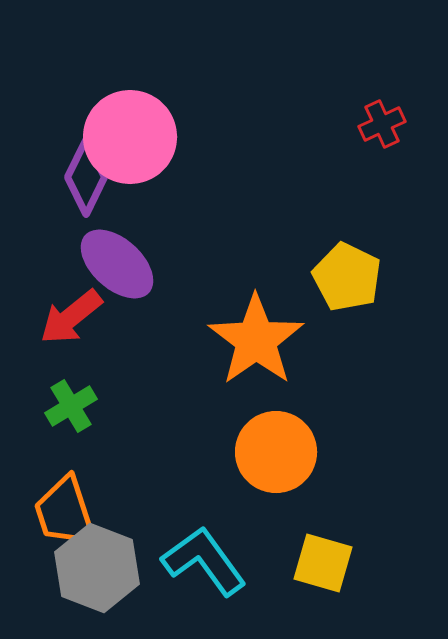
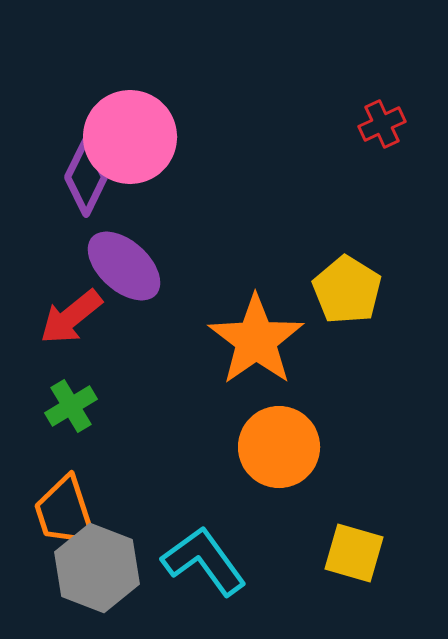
purple ellipse: moved 7 px right, 2 px down
yellow pentagon: moved 13 px down; rotated 6 degrees clockwise
orange circle: moved 3 px right, 5 px up
yellow square: moved 31 px right, 10 px up
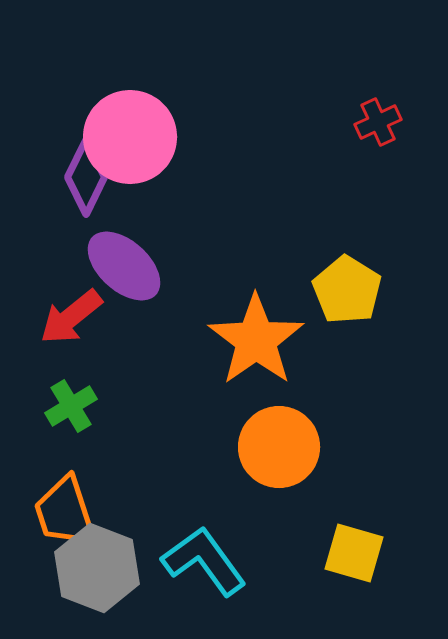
red cross: moved 4 px left, 2 px up
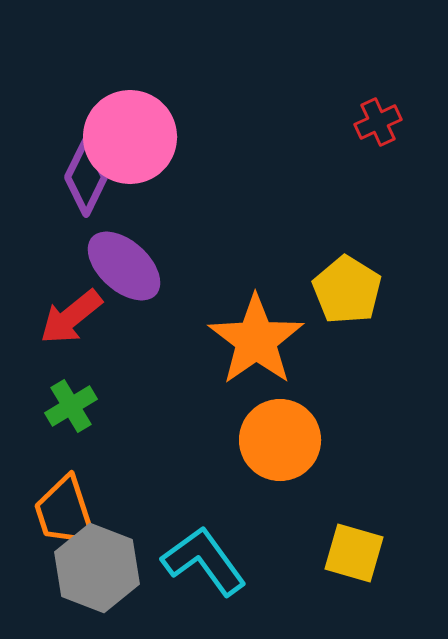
orange circle: moved 1 px right, 7 px up
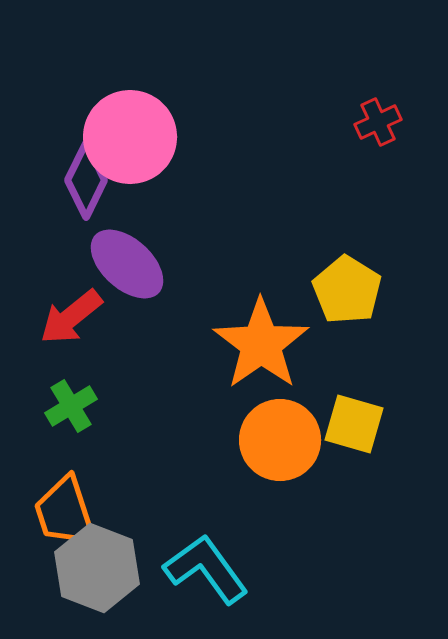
purple diamond: moved 3 px down
purple ellipse: moved 3 px right, 2 px up
orange star: moved 5 px right, 4 px down
yellow square: moved 129 px up
cyan L-shape: moved 2 px right, 8 px down
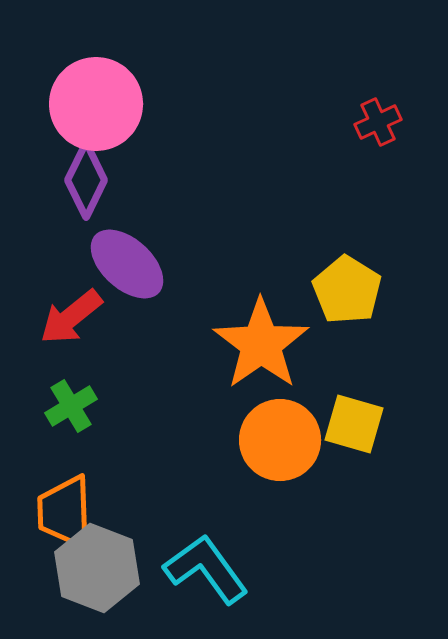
pink circle: moved 34 px left, 33 px up
orange trapezoid: rotated 16 degrees clockwise
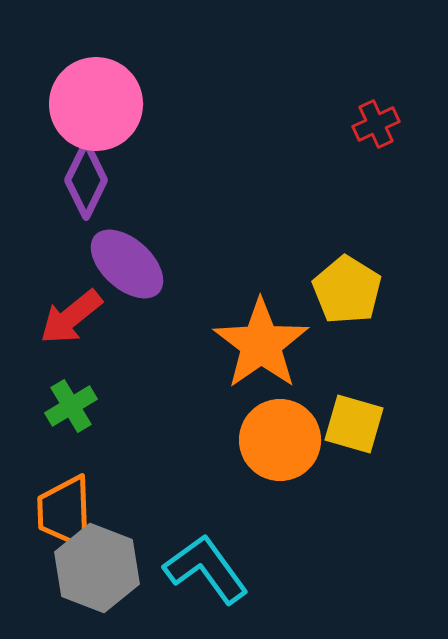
red cross: moved 2 px left, 2 px down
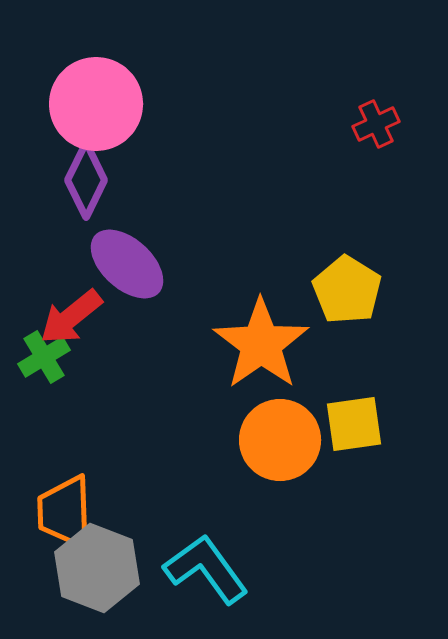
green cross: moved 27 px left, 49 px up
yellow square: rotated 24 degrees counterclockwise
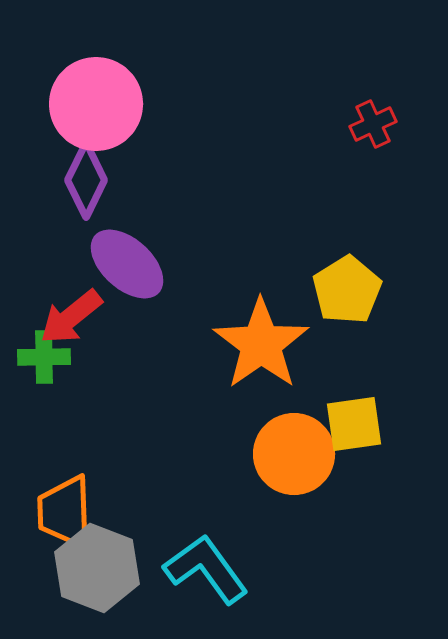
red cross: moved 3 px left
yellow pentagon: rotated 8 degrees clockwise
green cross: rotated 30 degrees clockwise
orange circle: moved 14 px right, 14 px down
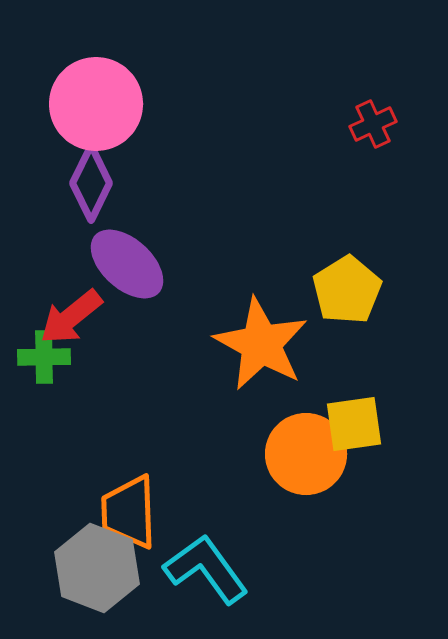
purple diamond: moved 5 px right, 3 px down
orange star: rotated 8 degrees counterclockwise
orange circle: moved 12 px right
orange trapezoid: moved 64 px right
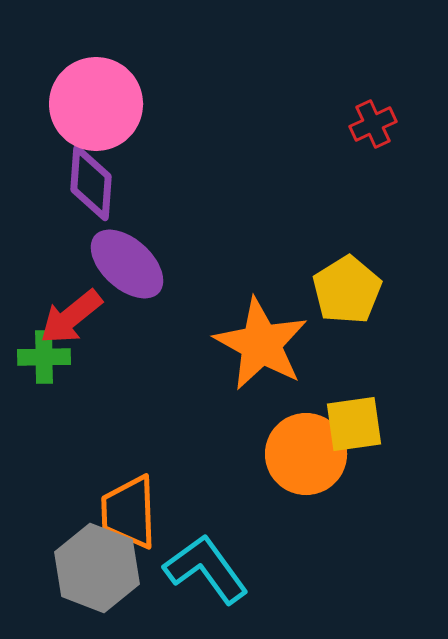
purple diamond: rotated 22 degrees counterclockwise
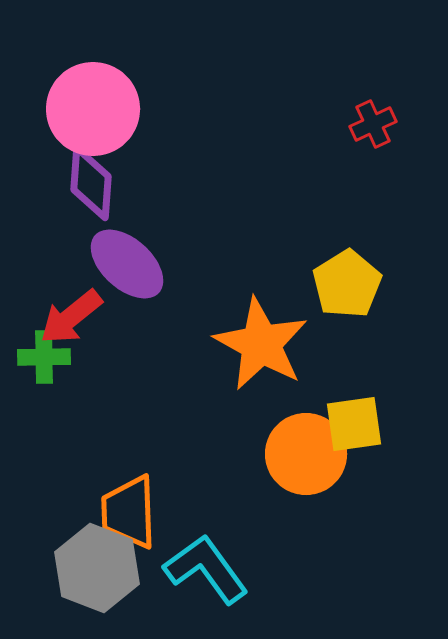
pink circle: moved 3 px left, 5 px down
yellow pentagon: moved 6 px up
